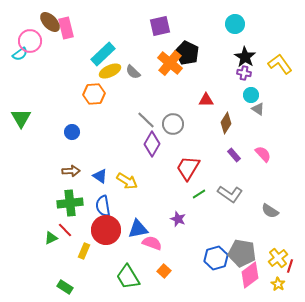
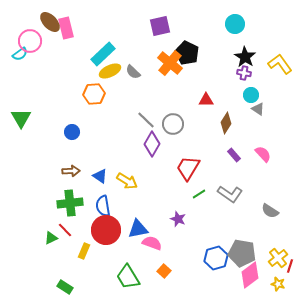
yellow star at (278, 284): rotated 16 degrees counterclockwise
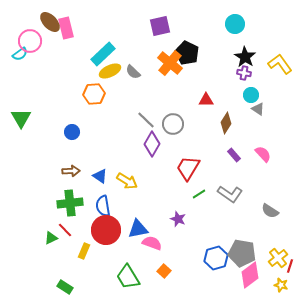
yellow star at (278, 284): moved 3 px right, 1 px down
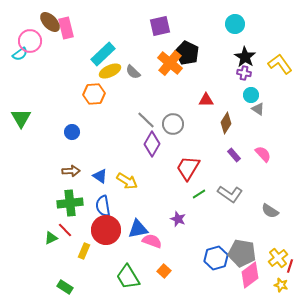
pink semicircle at (152, 243): moved 2 px up
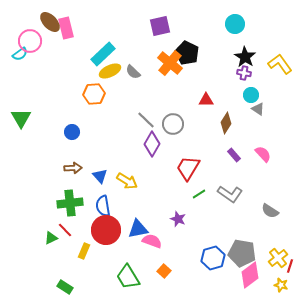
brown arrow at (71, 171): moved 2 px right, 3 px up
blue triangle at (100, 176): rotated 14 degrees clockwise
blue hexagon at (216, 258): moved 3 px left
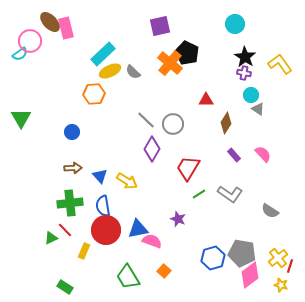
purple diamond at (152, 144): moved 5 px down
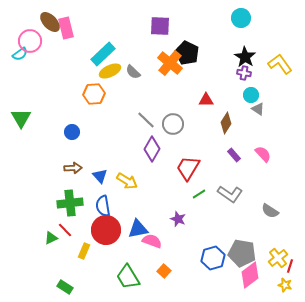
cyan circle at (235, 24): moved 6 px right, 6 px up
purple square at (160, 26): rotated 15 degrees clockwise
yellow star at (281, 285): moved 4 px right
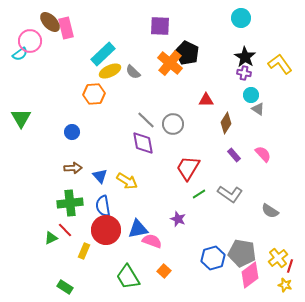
purple diamond at (152, 149): moved 9 px left, 6 px up; rotated 40 degrees counterclockwise
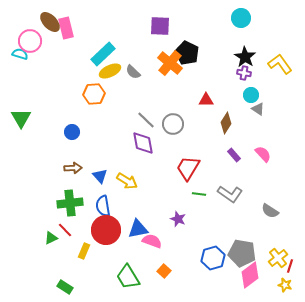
cyan semicircle at (20, 54): rotated 126 degrees counterclockwise
green line at (199, 194): rotated 40 degrees clockwise
